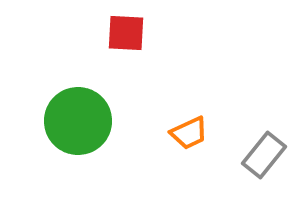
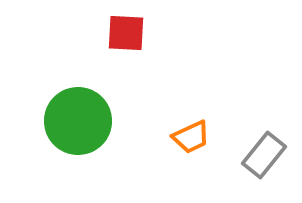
orange trapezoid: moved 2 px right, 4 px down
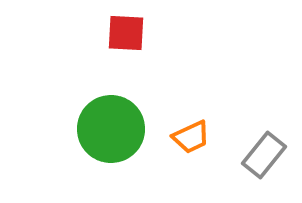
green circle: moved 33 px right, 8 px down
